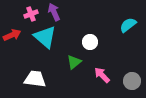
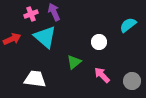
red arrow: moved 4 px down
white circle: moved 9 px right
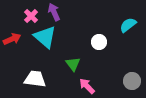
pink cross: moved 2 px down; rotated 24 degrees counterclockwise
green triangle: moved 1 px left, 2 px down; rotated 28 degrees counterclockwise
pink arrow: moved 15 px left, 11 px down
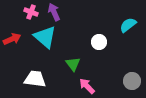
pink cross: moved 4 px up; rotated 24 degrees counterclockwise
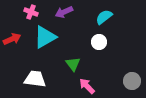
purple arrow: moved 10 px right; rotated 90 degrees counterclockwise
cyan semicircle: moved 24 px left, 8 px up
cyan triangle: rotated 50 degrees clockwise
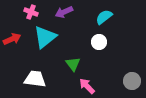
cyan triangle: rotated 10 degrees counterclockwise
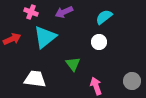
pink arrow: moved 9 px right; rotated 24 degrees clockwise
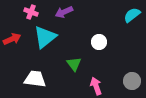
cyan semicircle: moved 28 px right, 2 px up
green triangle: moved 1 px right
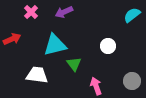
pink cross: rotated 24 degrees clockwise
cyan triangle: moved 10 px right, 8 px down; rotated 25 degrees clockwise
white circle: moved 9 px right, 4 px down
white trapezoid: moved 2 px right, 4 px up
